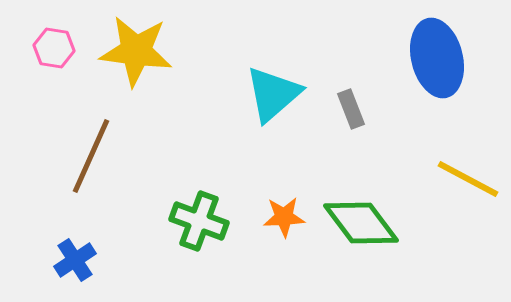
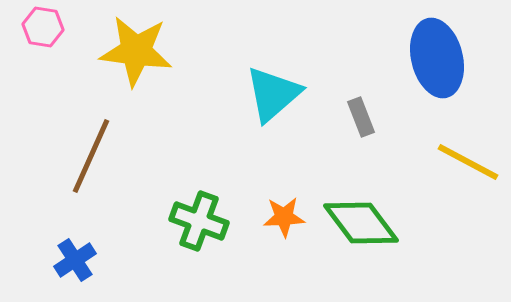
pink hexagon: moved 11 px left, 21 px up
gray rectangle: moved 10 px right, 8 px down
yellow line: moved 17 px up
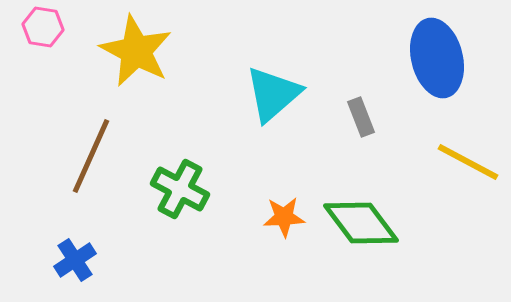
yellow star: rotated 20 degrees clockwise
green cross: moved 19 px left, 32 px up; rotated 8 degrees clockwise
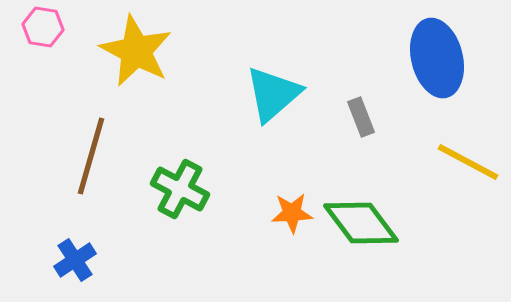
brown line: rotated 8 degrees counterclockwise
orange star: moved 8 px right, 4 px up
